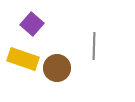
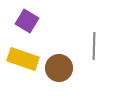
purple square: moved 5 px left, 3 px up; rotated 10 degrees counterclockwise
brown circle: moved 2 px right
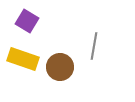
gray line: rotated 8 degrees clockwise
brown circle: moved 1 px right, 1 px up
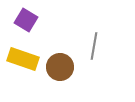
purple square: moved 1 px left, 1 px up
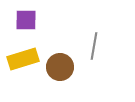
purple square: rotated 30 degrees counterclockwise
yellow rectangle: rotated 36 degrees counterclockwise
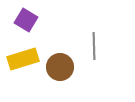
purple square: rotated 30 degrees clockwise
gray line: rotated 12 degrees counterclockwise
